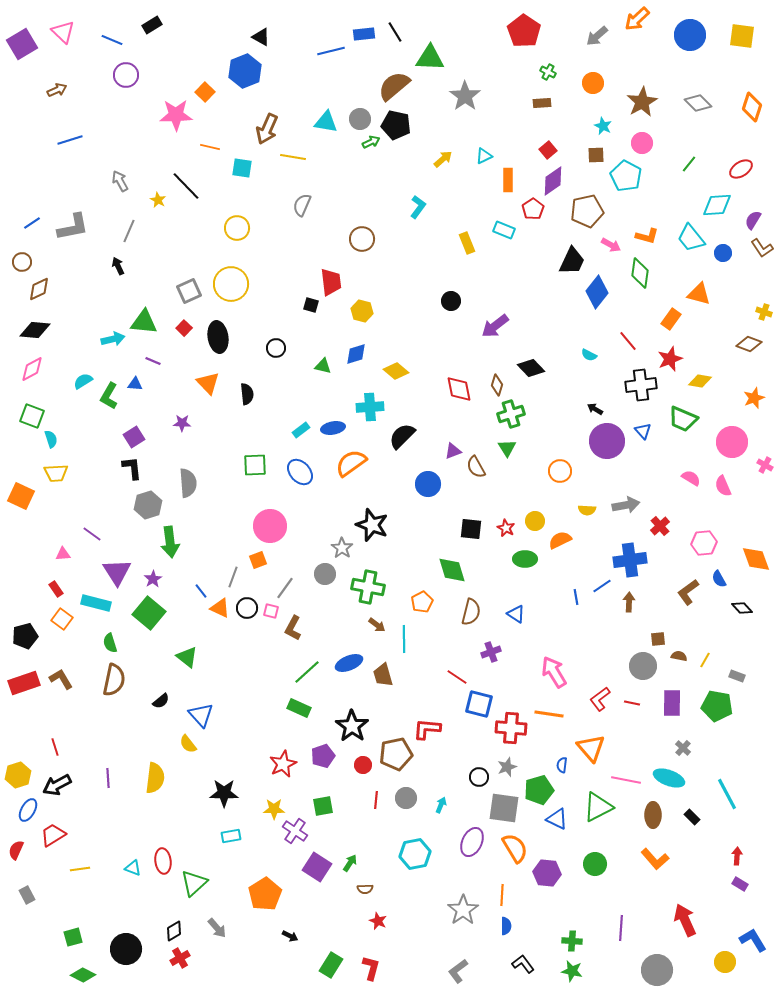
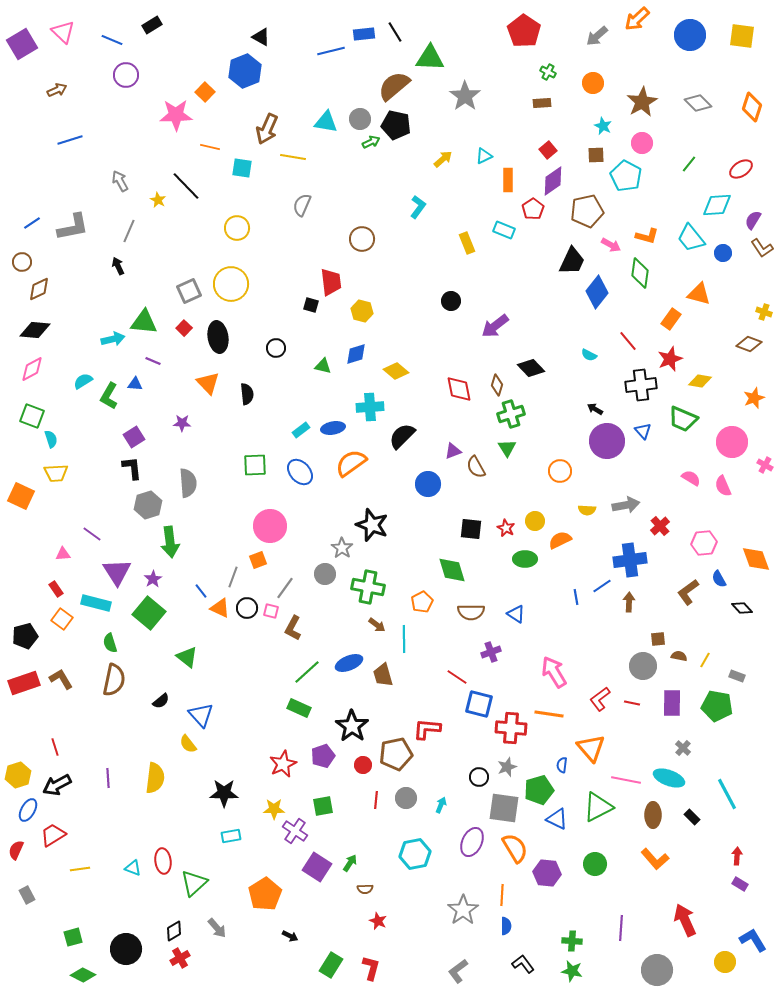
brown semicircle at (471, 612): rotated 76 degrees clockwise
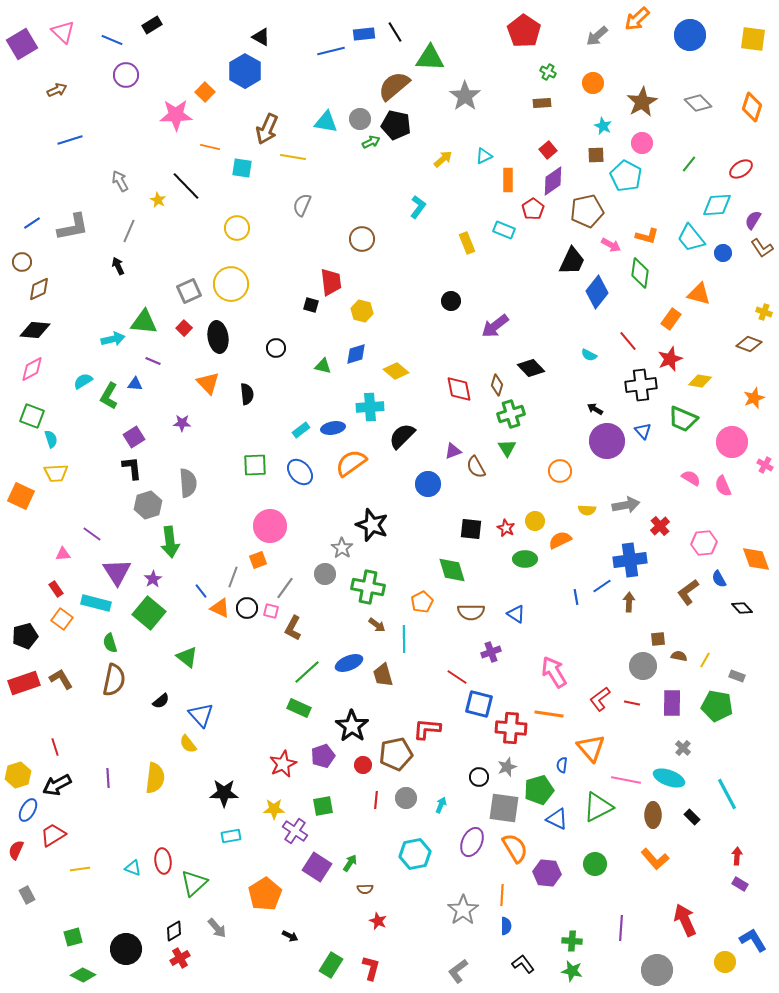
yellow square at (742, 36): moved 11 px right, 3 px down
blue hexagon at (245, 71): rotated 8 degrees counterclockwise
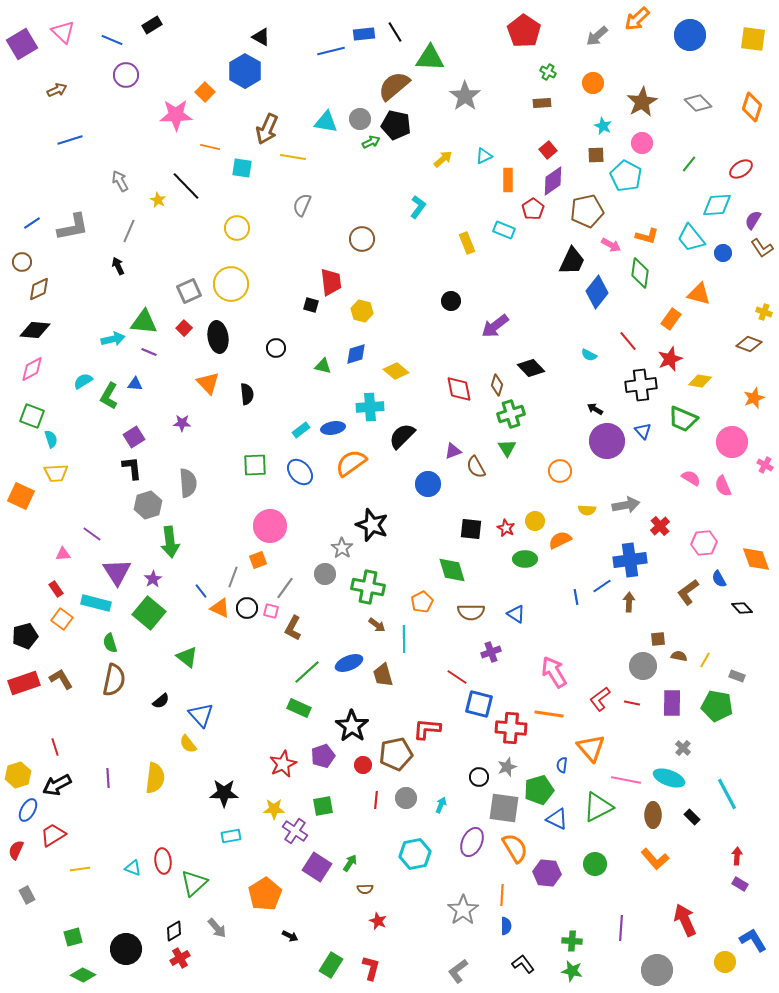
purple line at (153, 361): moved 4 px left, 9 px up
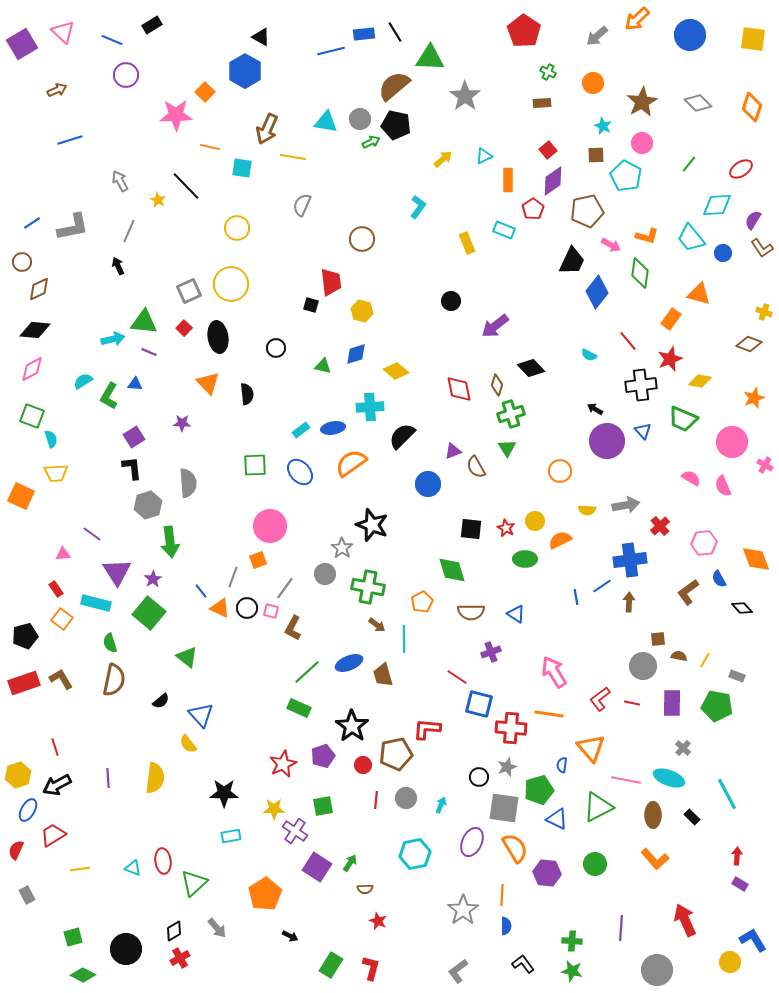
yellow circle at (725, 962): moved 5 px right
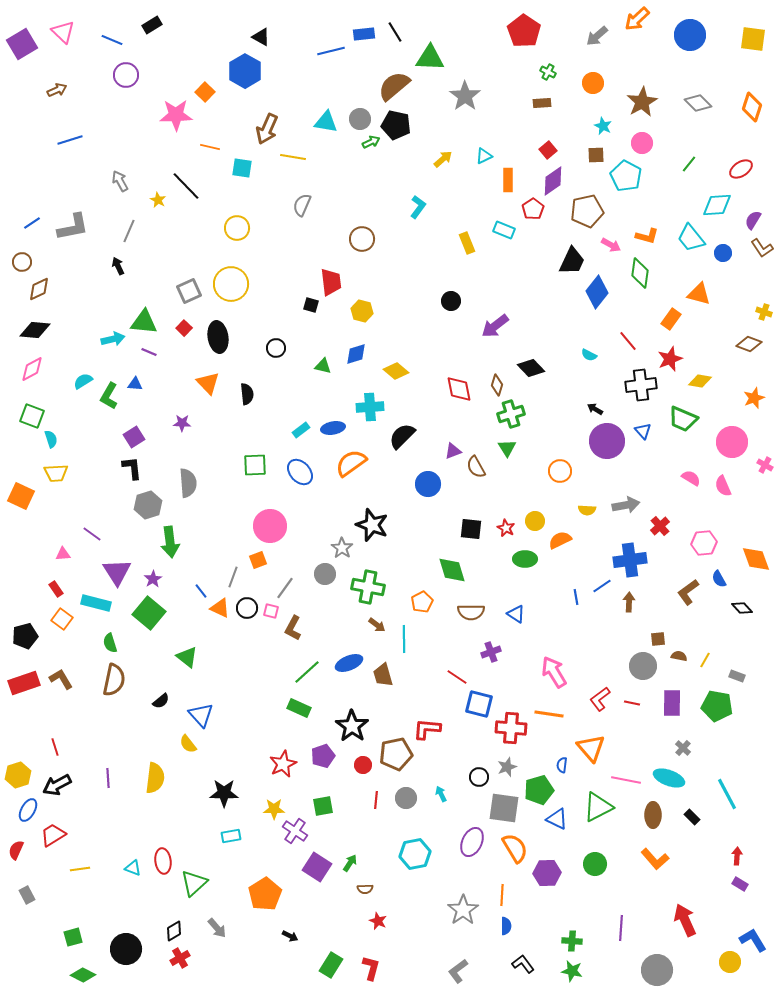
cyan arrow at (441, 805): moved 11 px up; rotated 49 degrees counterclockwise
purple hexagon at (547, 873): rotated 8 degrees counterclockwise
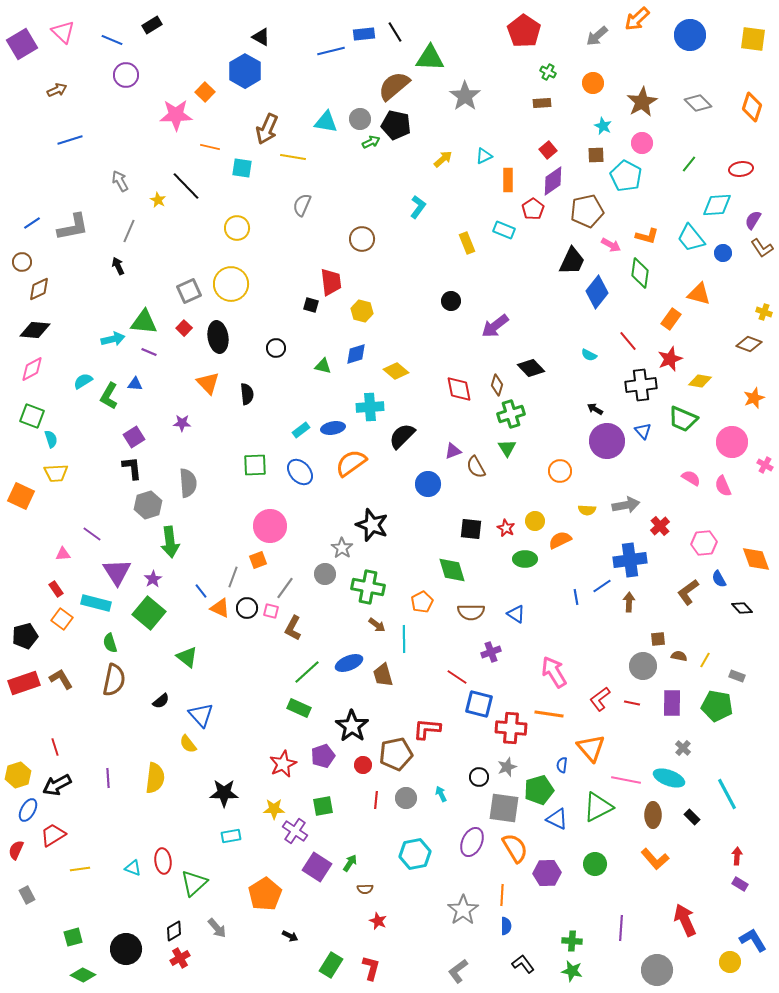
red ellipse at (741, 169): rotated 25 degrees clockwise
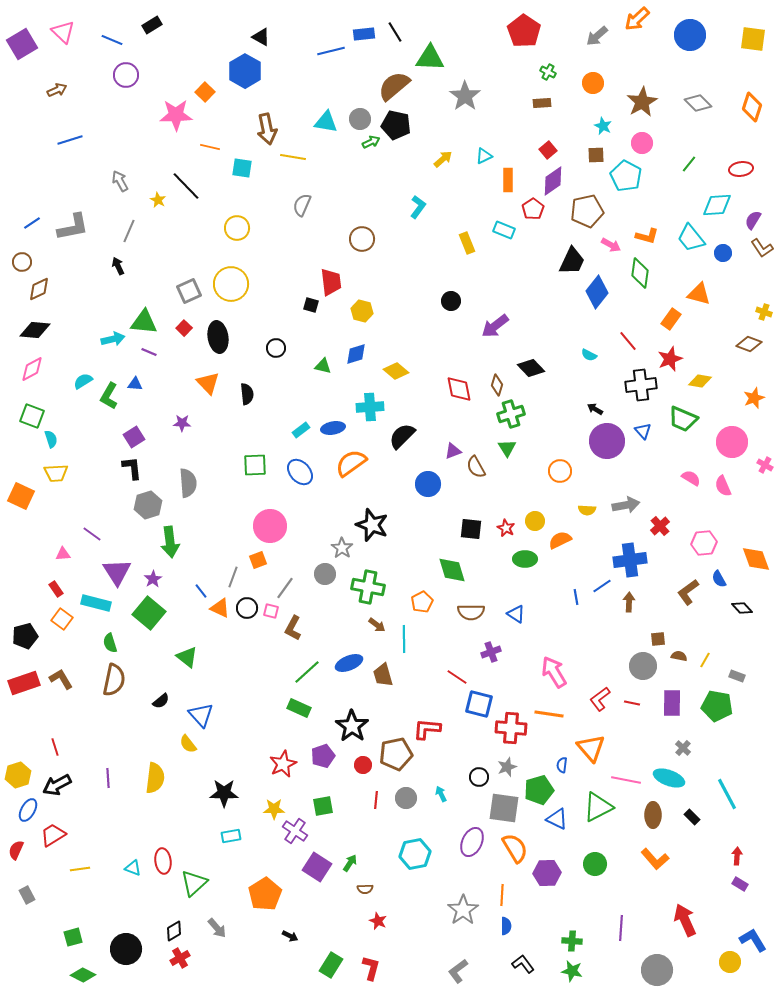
brown arrow at (267, 129): rotated 36 degrees counterclockwise
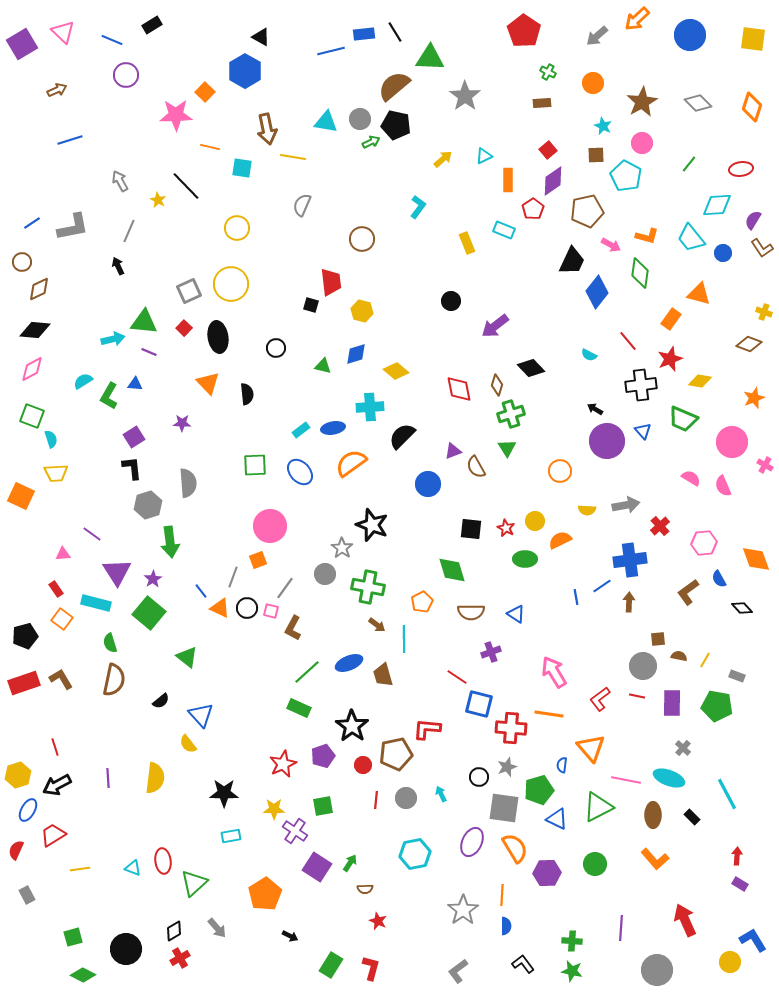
red line at (632, 703): moved 5 px right, 7 px up
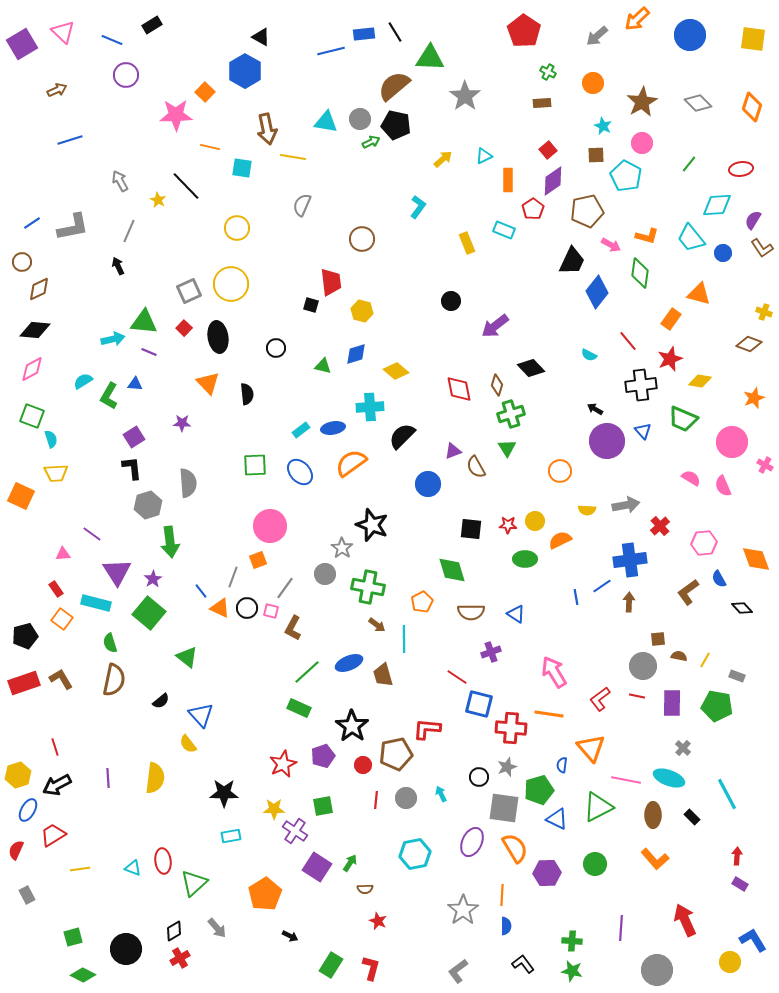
red star at (506, 528): moved 2 px right, 3 px up; rotated 24 degrees counterclockwise
